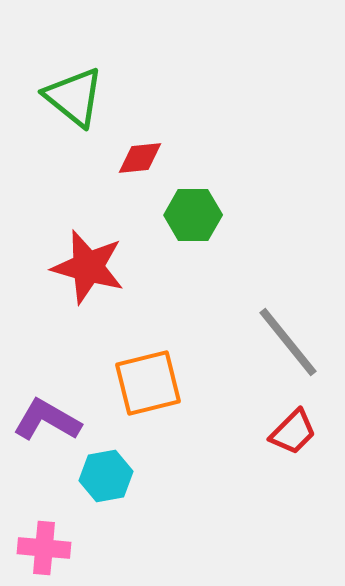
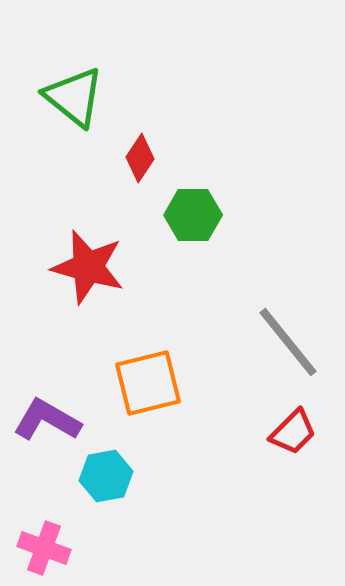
red diamond: rotated 51 degrees counterclockwise
pink cross: rotated 15 degrees clockwise
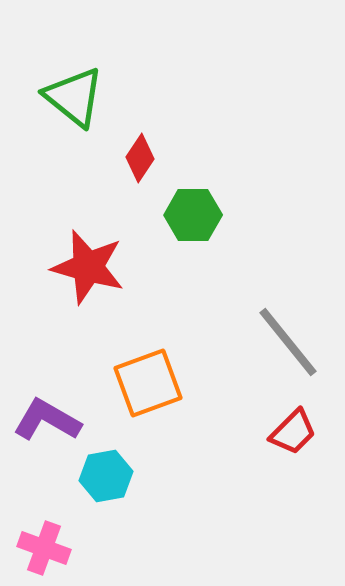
orange square: rotated 6 degrees counterclockwise
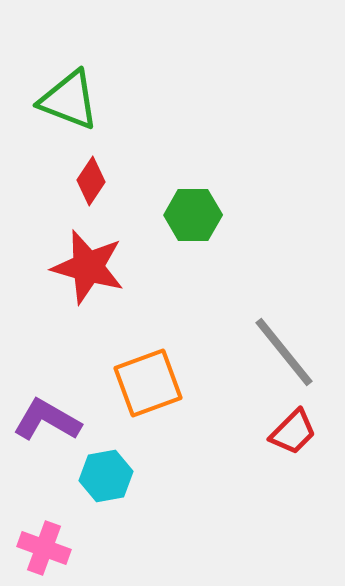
green triangle: moved 5 px left, 3 px down; rotated 18 degrees counterclockwise
red diamond: moved 49 px left, 23 px down
gray line: moved 4 px left, 10 px down
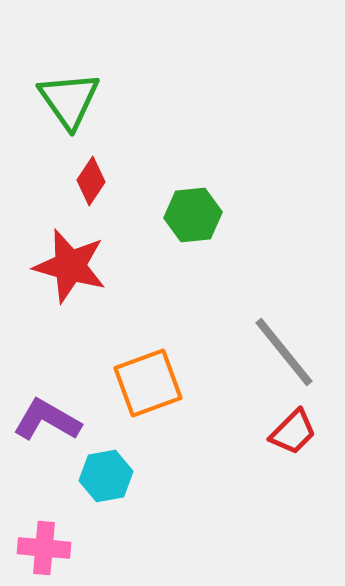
green triangle: rotated 34 degrees clockwise
green hexagon: rotated 6 degrees counterclockwise
red star: moved 18 px left, 1 px up
pink cross: rotated 15 degrees counterclockwise
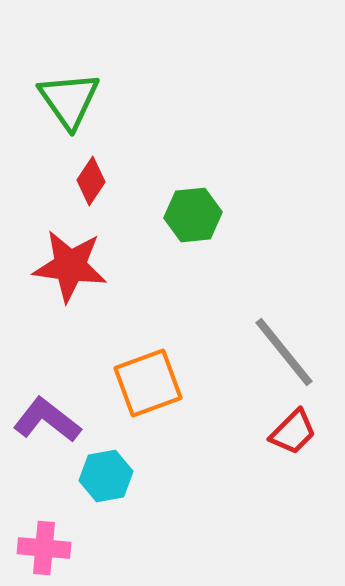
red star: rotated 8 degrees counterclockwise
purple L-shape: rotated 8 degrees clockwise
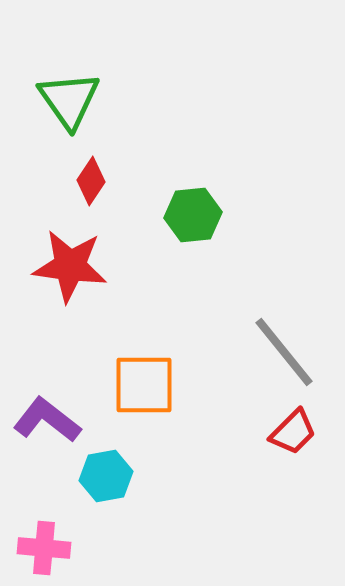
orange square: moved 4 px left, 2 px down; rotated 20 degrees clockwise
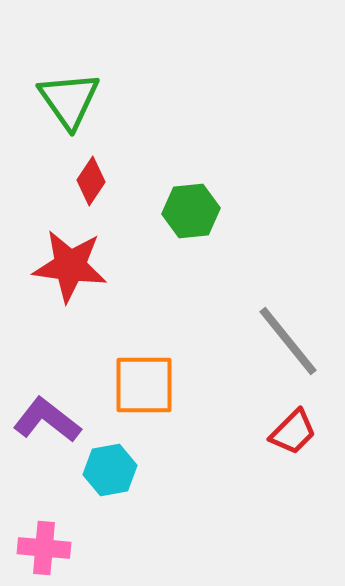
green hexagon: moved 2 px left, 4 px up
gray line: moved 4 px right, 11 px up
cyan hexagon: moved 4 px right, 6 px up
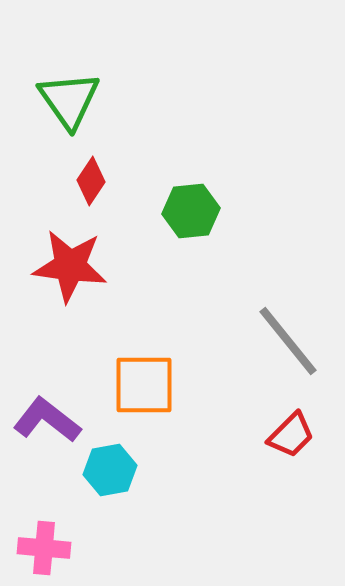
red trapezoid: moved 2 px left, 3 px down
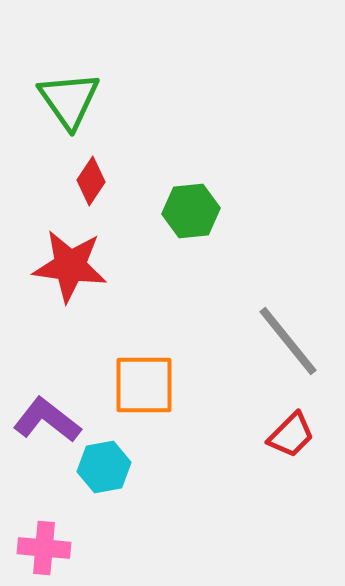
cyan hexagon: moved 6 px left, 3 px up
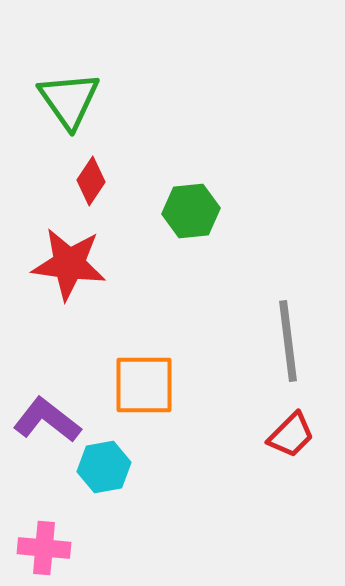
red star: moved 1 px left, 2 px up
gray line: rotated 32 degrees clockwise
